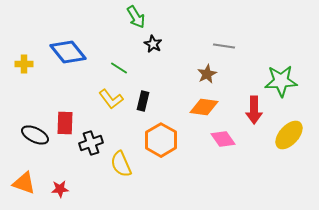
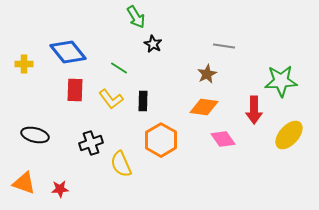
black rectangle: rotated 12 degrees counterclockwise
red rectangle: moved 10 px right, 33 px up
black ellipse: rotated 12 degrees counterclockwise
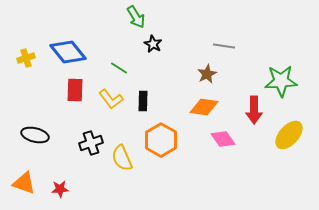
yellow cross: moved 2 px right, 6 px up; rotated 18 degrees counterclockwise
yellow semicircle: moved 1 px right, 6 px up
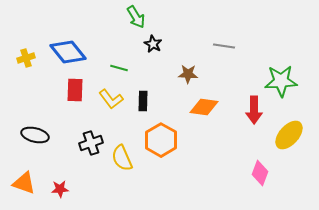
green line: rotated 18 degrees counterclockwise
brown star: moved 19 px left; rotated 30 degrees clockwise
pink diamond: moved 37 px right, 34 px down; rotated 55 degrees clockwise
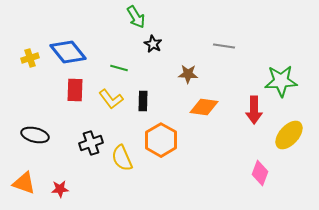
yellow cross: moved 4 px right
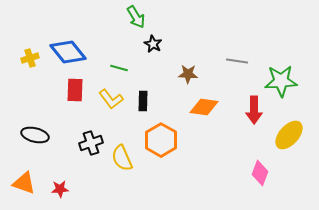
gray line: moved 13 px right, 15 px down
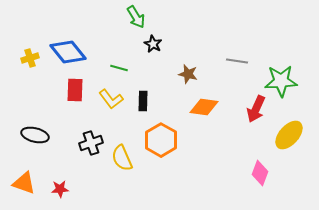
brown star: rotated 12 degrees clockwise
red arrow: moved 2 px right, 1 px up; rotated 24 degrees clockwise
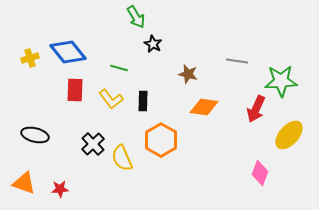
black cross: moved 2 px right, 1 px down; rotated 25 degrees counterclockwise
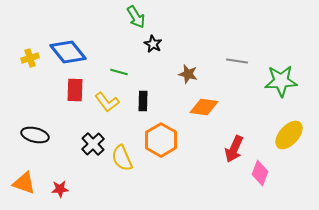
green line: moved 4 px down
yellow L-shape: moved 4 px left, 3 px down
red arrow: moved 22 px left, 40 px down
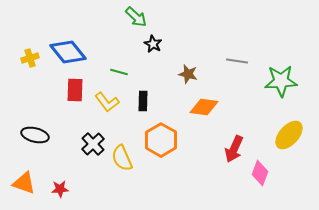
green arrow: rotated 15 degrees counterclockwise
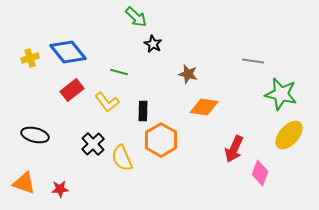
gray line: moved 16 px right
green star: moved 13 px down; rotated 16 degrees clockwise
red rectangle: moved 3 px left; rotated 50 degrees clockwise
black rectangle: moved 10 px down
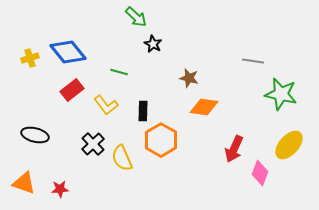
brown star: moved 1 px right, 4 px down
yellow L-shape: moved 1 px left, 3 px down
yellow ellipse: moved 10 px down
